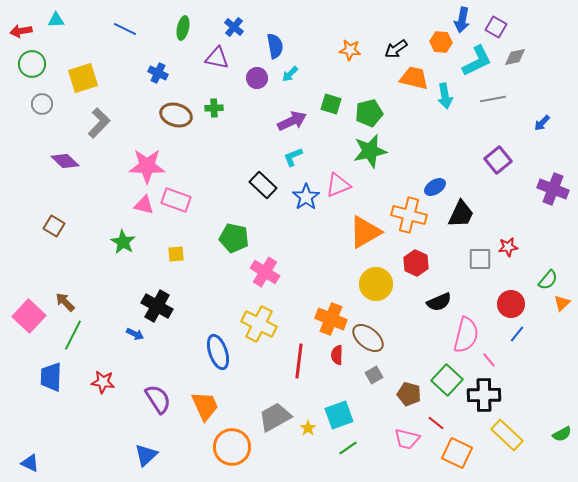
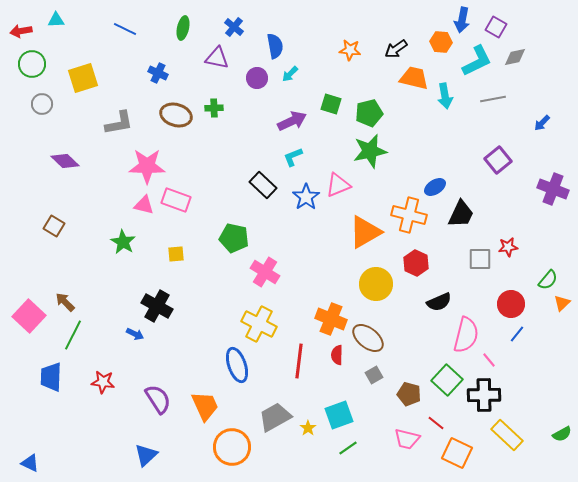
gray L-shape at (99, 123): moved 20 px right; rotated 36 degrees clockwise
blue ellipse at (218, 352): moved 19 px right, 13 px down
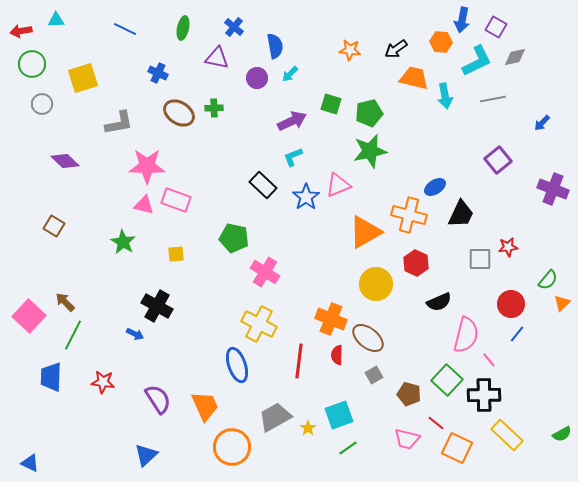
brown ellipse at (176, 115): moved 3 px right, 2 px up; rotated 16 degrees clockwise
orange square at (457, 453): moved 5 px up
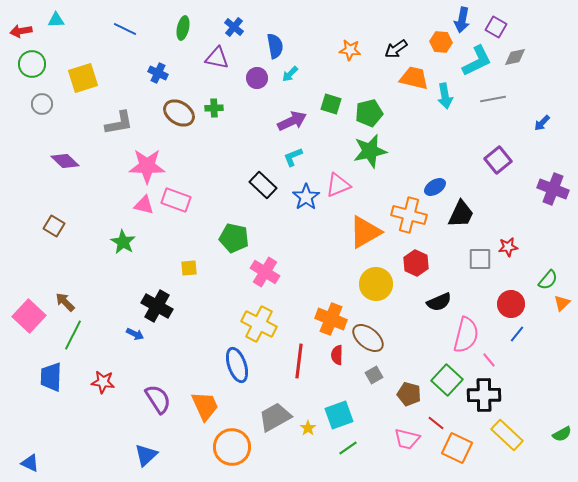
yellow square at (176, 254): moved 13 px right, 14 px down
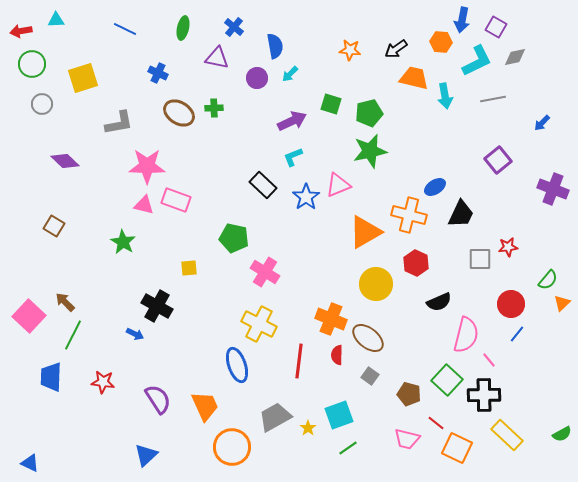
gray square at (374, 375): moved 4 px left, 1 px down; rotated 24 degrees counterclockwise
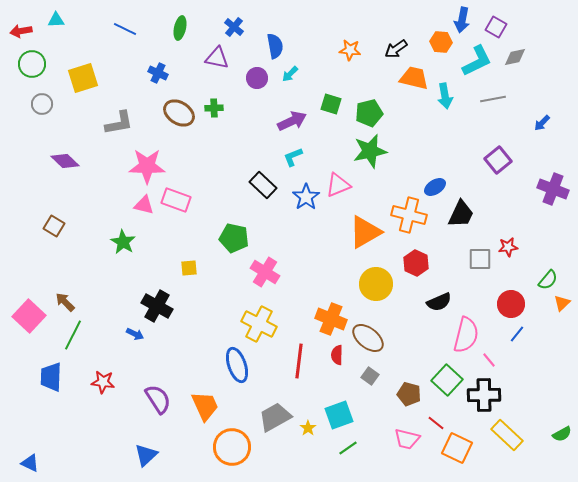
green ellipse at (183, 28): moved 3 px left
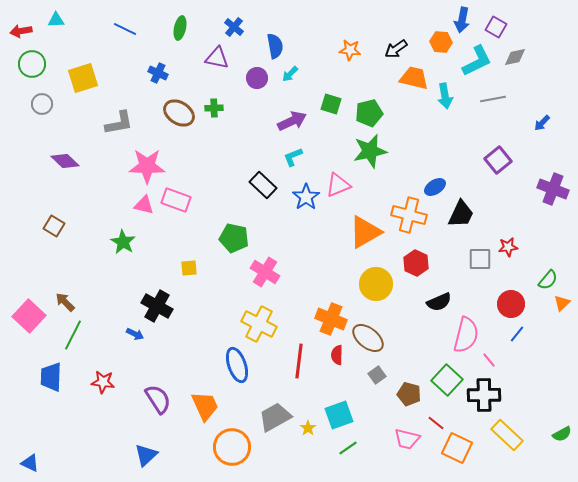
gray square at (370, 376): moved 7 px right, 1 px up; rotated 18 degrees clockwise
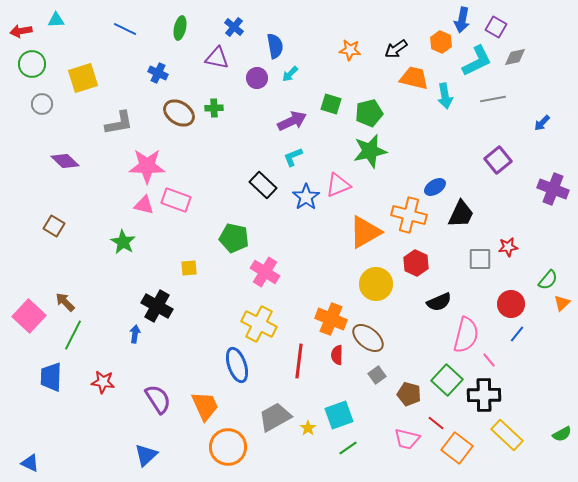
orange hexagon at (441, 42): rotated 20 degrees clockwise
blue arrow at (135, 334): rotated 108 degrees counterclockwise
orange circle at (232, 447): moved 4 px left
orange square at (457, 448): rotated 12 degrees clockwise
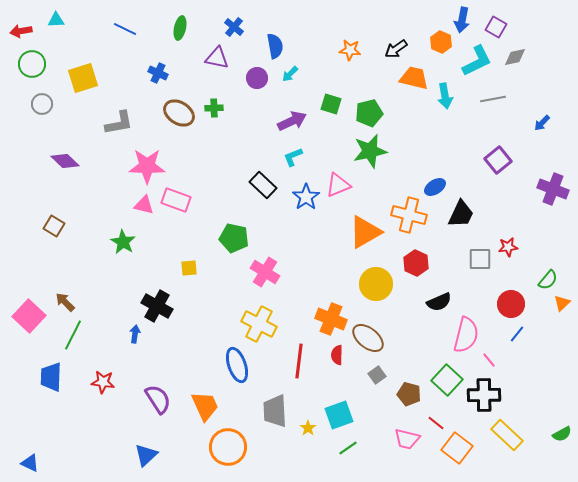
gray trapezoid at (275, 417): moved 6 px up; rotated 64 degrees counterclockwise
